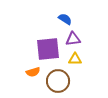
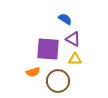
purple triangle: rotated 35 degrees clockwise
purple square: rotated 10 degrees clockwise
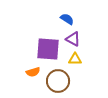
blue semicircle: moved 2 px right
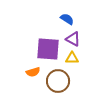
yellow triangle: moved 3 px left, 1 px up
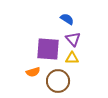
purple triangle: rotated 21 degrees clockwise
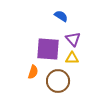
blue semicircle: moved 6 px left, 3 px up
orange semicircle: rotated 56 degrees counterclockwise
